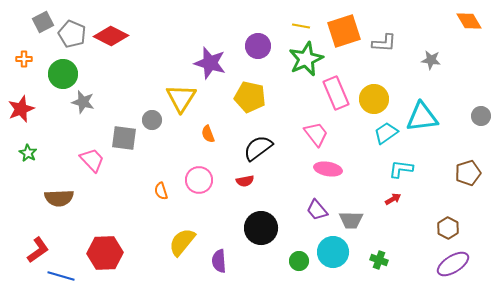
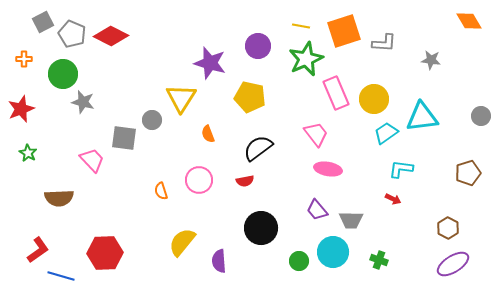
red arrow at (393, 199): rotated 56 degrees clockwise
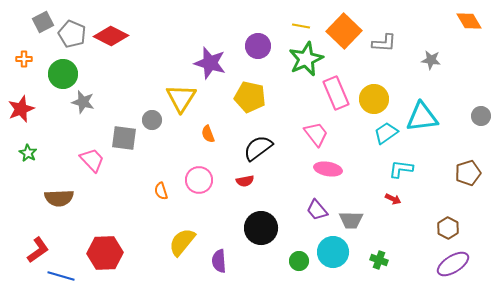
orange square at (344, 31): rotated 28 degrees counterclockwise
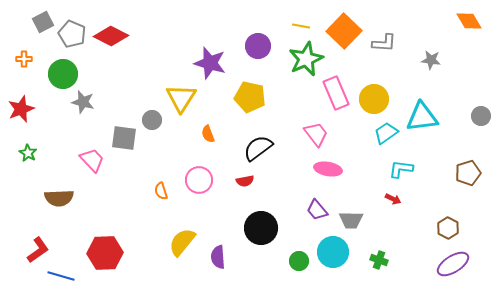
purple semicircle at (219, 261): moved 1 px left, 4 px up
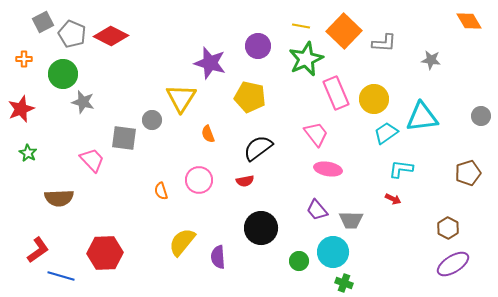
green cross at (379, 260): moved 35 px left, 23 px down
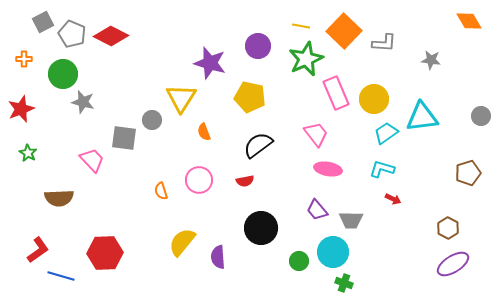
orange semicircle at (208, 134): moved 4 px left, 2 px up
black semicircle at (258, 148): moved 3 px up
cyan L-shape at (401, 169): moved 19 px left; rotated 10 degrees clockwise
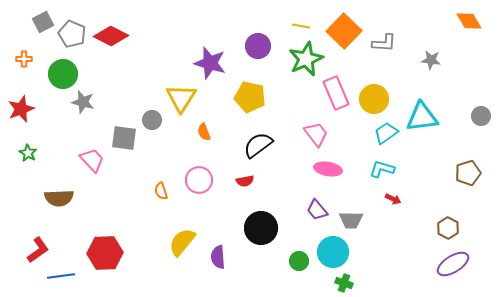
blue line at (61, 276): rotated 24 degrees counterclockwise
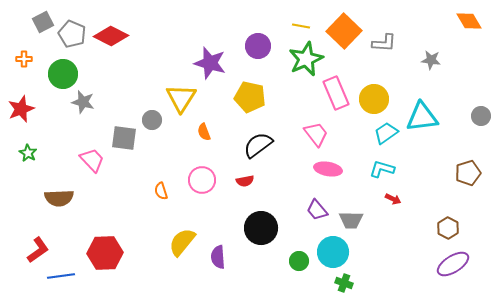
pink circle at (199, 180): moved 3 px right
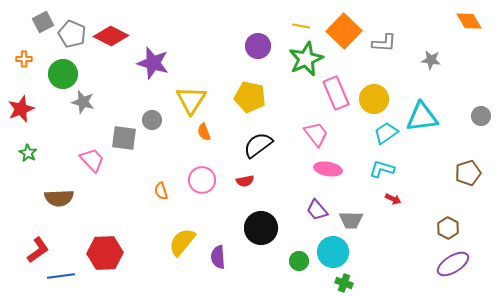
purple star at (210, 63): moved 57 px left
yellow triangle at (181, 98): moved 10 px right, 2 px down
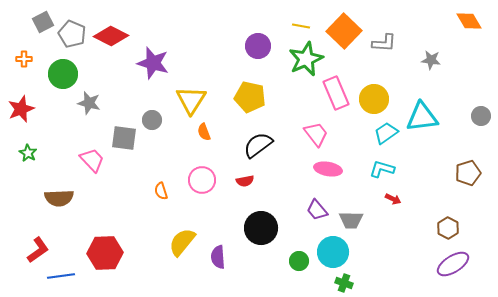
gray star at (83, 102): moved 6 px right, 1 px down
